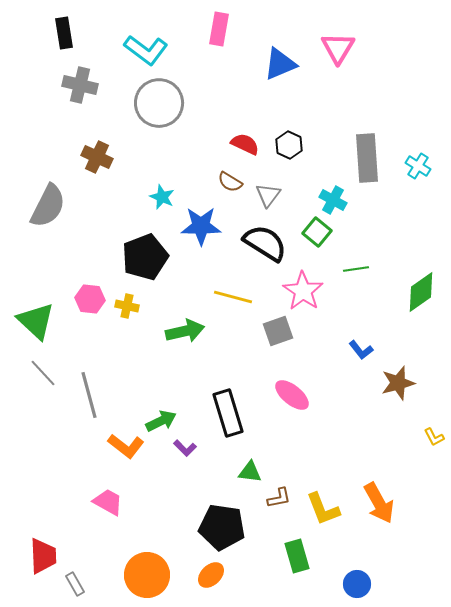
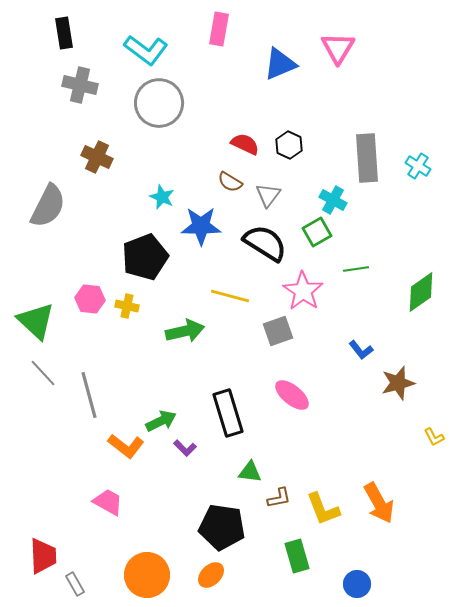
green square at (317, 232): rotated 20 degrees clockwise
yellow line at (233, 297): moved 3 px left, 1 px up
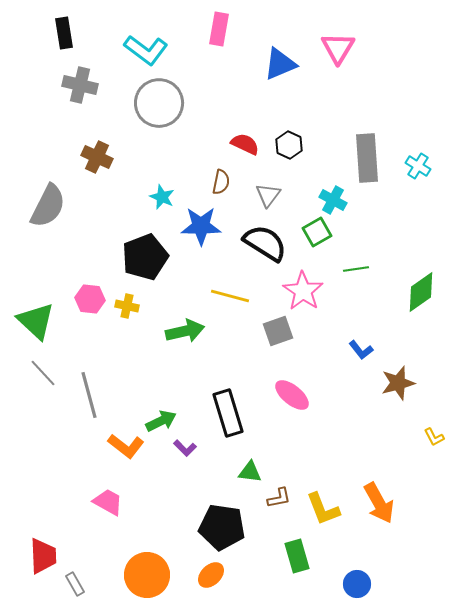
brown semicircle at (230, 182): moved 9 px left; rotated 110 degrees counterclockwise
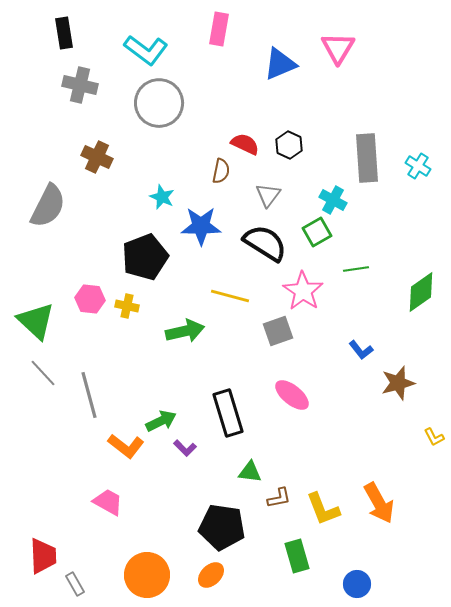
brown semicircle at (221, 182): moved 11 px up
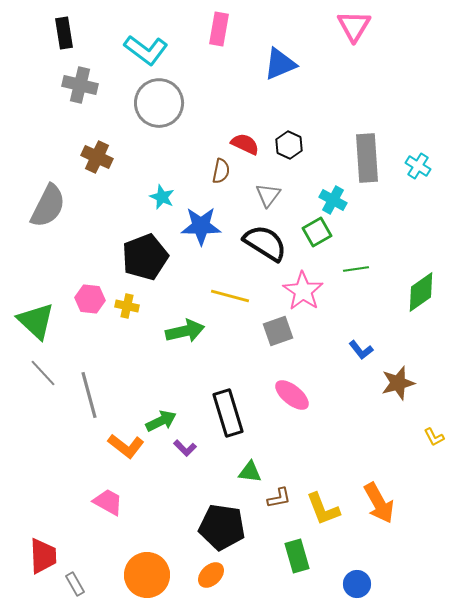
pink triangle at (338, 48): moved 16 px right, 22 px up
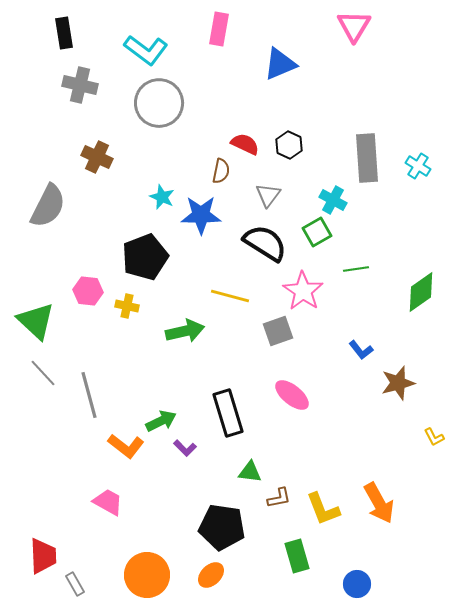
blue star at (201, 226): moved 11 px up
pink hexagon at (90, 299): moved 2 px left, 8 px up
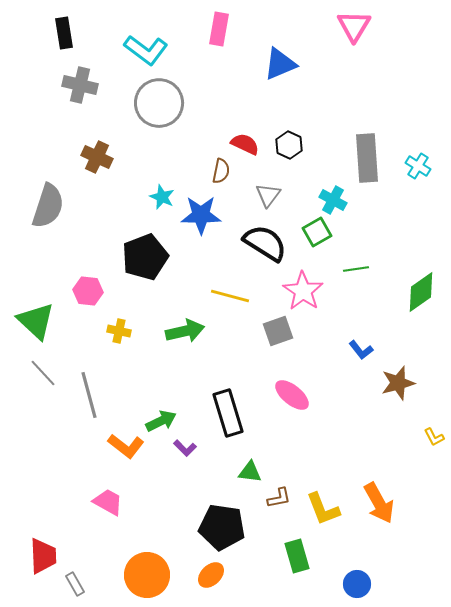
gray semicircle at (48, 206): rotated 9 degrees counterclockwise
yellow cross at (127, 306): moved 8 px left, 25 px down
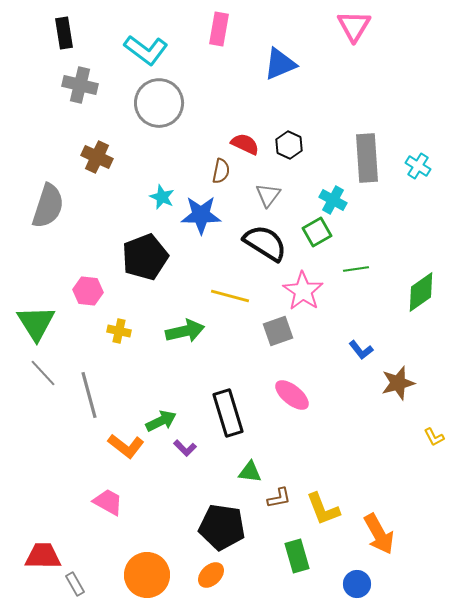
green triangle at (36, 321): moved 2 px down; rotated 15 degrees clockwise
orange arrow at (379, 503): moved 31 px down
red trapezoid at (43, 556): rotated 87 degrees counterclockwise
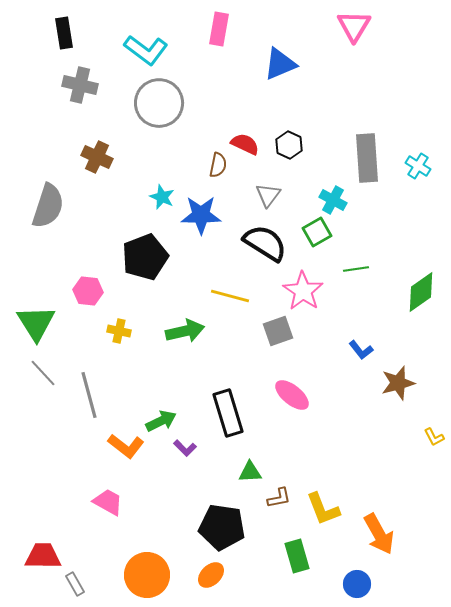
brown semicircle at (221, 171): moved 3 px left, 6 px up
green triangle at (250, 472): rotated 10 degrees counterclockwise
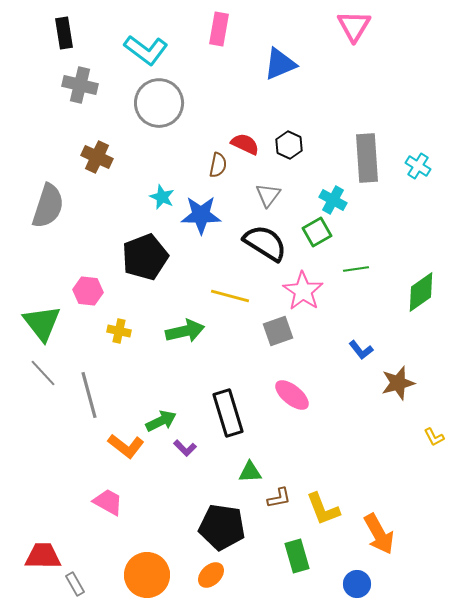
green triangle at (36, 323): moved 6 px right; rotated 6 degrees counterclockwise
